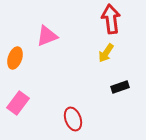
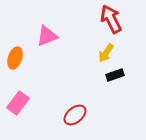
red arrow: rotated 20 degrees counterclockwise
black rectangle: moved 5 px left, 12 px up
red ellipse: moved 2 px right, 4 px up; rotated 70 degrees clockwise
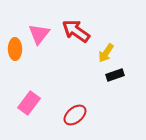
red arrow: moved 35 px left, 12 px down; rotated 28 degrees counterclockwise
pink triangle: moved 8 px left, 2 px up; rotated 30 degrees counterclockwise
orange ellipse: moved 9 px up; rotated 20 degrees counterclockwise
pink rectangle: moved 11 px right
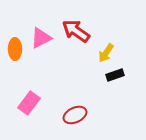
pink triangle: moved 2 px right, 4 px down; rotated 25 degrees clockwise
red ellipse: rotated 15 degrees clockwise
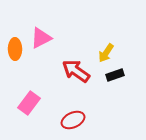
red arrow: moved 40 px down
red ellipse: moved 2 px left, 5 px down
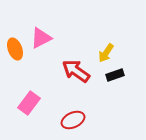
orange ellipse: rotated 20 degrees counterclockwise
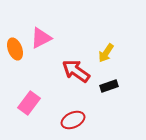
black rectangle: moved 6 px left, 11 px down
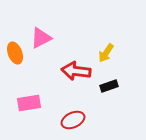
orange ellipse: moved 4 px down
red arrow: rotated 28 degrees counterclockwise
pink rectangle: rotated 45 degrees clockwise
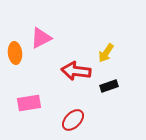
orange ellipse: rotated 15 degrees clockwise
red ellipse: rotated 20 degrees counterclockwise
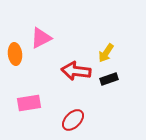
orange ellipse: moved 1 px down
black rectangle: moved 7 px up
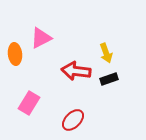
yellow arrow: rotated 54 degrees counterclockwise
pink rectangle: rotated 50 degrees counterclockwise
